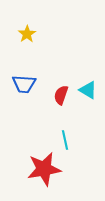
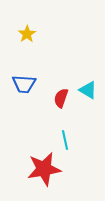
red semicircle: moved 3 px down
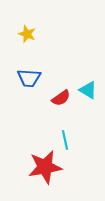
yellow star: rotated 18 degrees counterclockwise
blue trapezoid: moved 5 px right, 6 px up
red semicircle: rotated 144 degrees counterclockwise
red star: moved 1 px right, 2 px up
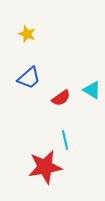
blue trapezoid: rotated 45 degrees counterclockwise
cyan triangle: moved 4 px right
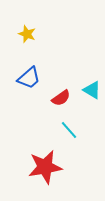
cyan line: moved 4 px right, 10 px up; rotated 30 degrees counterclockwise
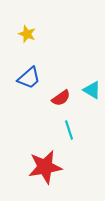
cyan line: rotated 24 degrees clockwise
